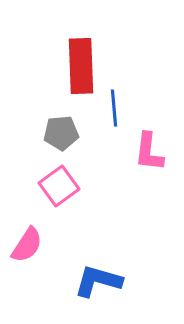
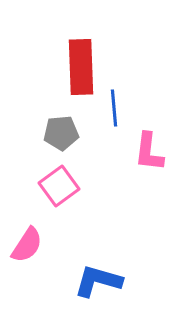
red rectangle: moved 1 px down
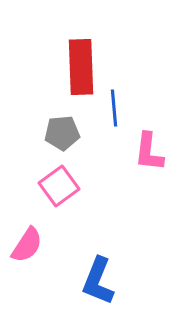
gray pentagon: moved 1 px right
blue L-shape: rotated 84 degrees counterclockwise
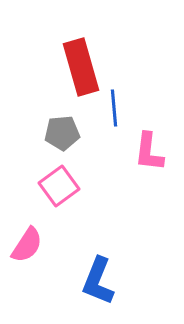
red rectangle: rotated 14 degrees counterclockwise
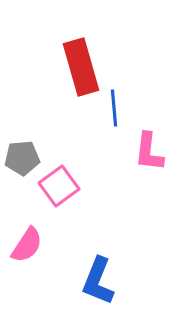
gray pentagon: moved 40 px left, 25 px down
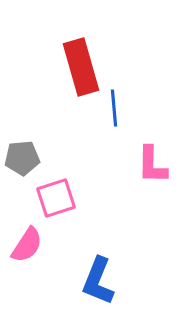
pink L-shape: moved 3 px right, 13 px down; rotated 6 degrees counterclockwise
pink square: moved 3 px left, 12 px down; rotated 18 degrees clockwise
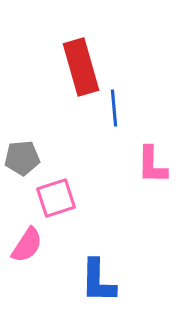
blue L-shape: rotated 21 degrees counterclockwise
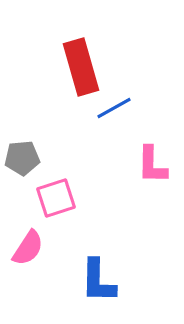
blue line: rotated 66 degrees clockwise
pink semicircle: moved 1 px right, 3 px down
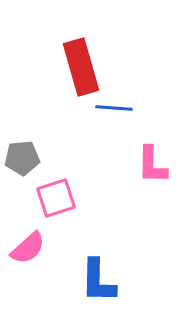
blue line: rotated 33 degrees clockwise
pink semicircle: rotated 15 degrees clockwise
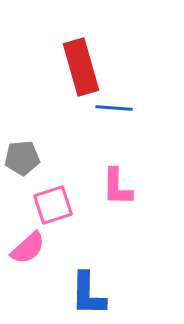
pink L-shape: moved 35 px left, 22 px down
pink square: moved 3 px left, 7 px down
blue L-shape: moved 10 px left, 13 px down
